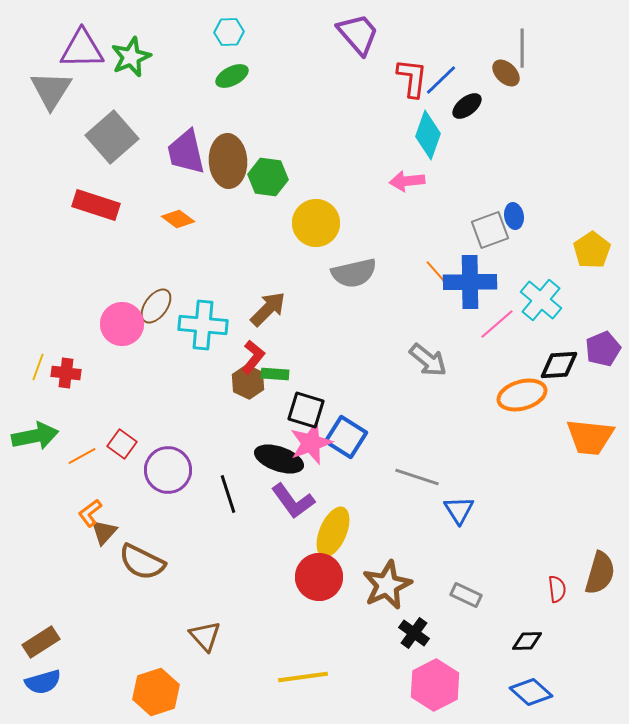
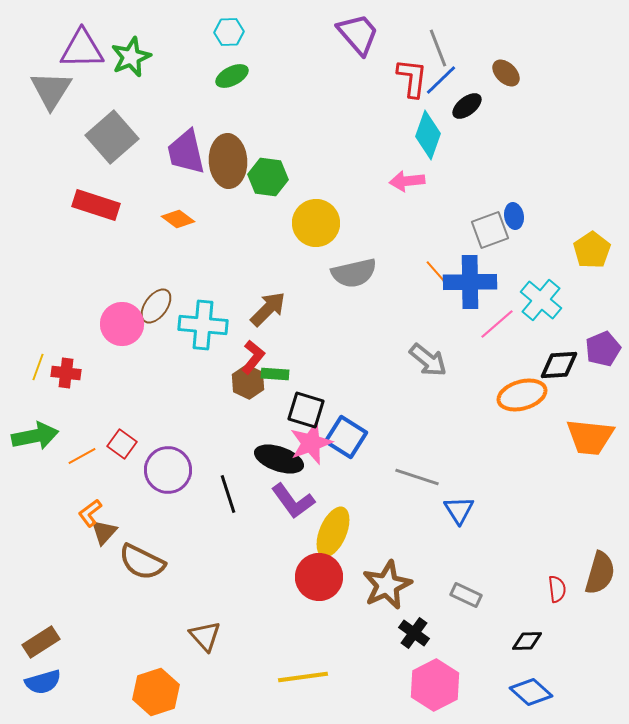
gray line at (522, 48): moved 84 px left; rotated 21 degrees counterclockwise
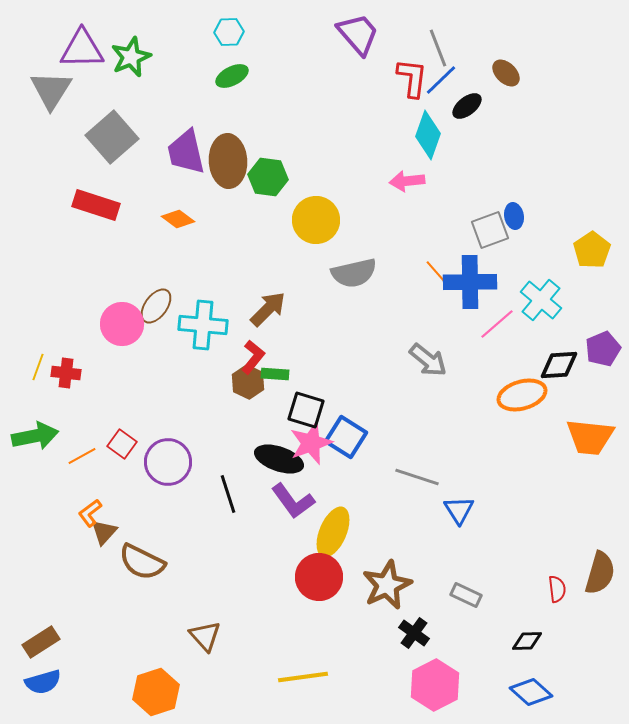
yellow circle at (316, 223): moved 3 px up
purple circle at (168, 470): moved 8 px up
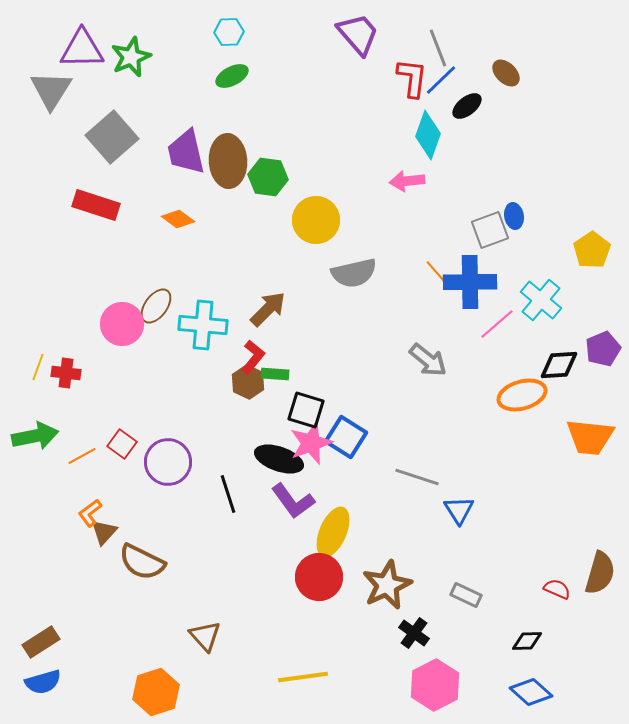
red semicircle at (557, 589): rotated 60 degrees counterclockwise
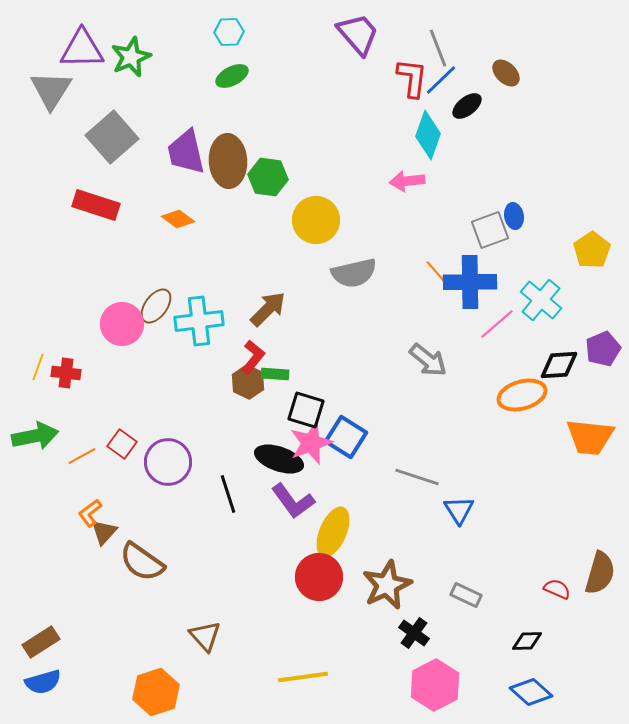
cyan cross at (203, 325): moved 4 px left, 4 px up; rotated 12 degrees counterclockwise
brown semicircle at (142, 562): rotated 9 degrees clockwise
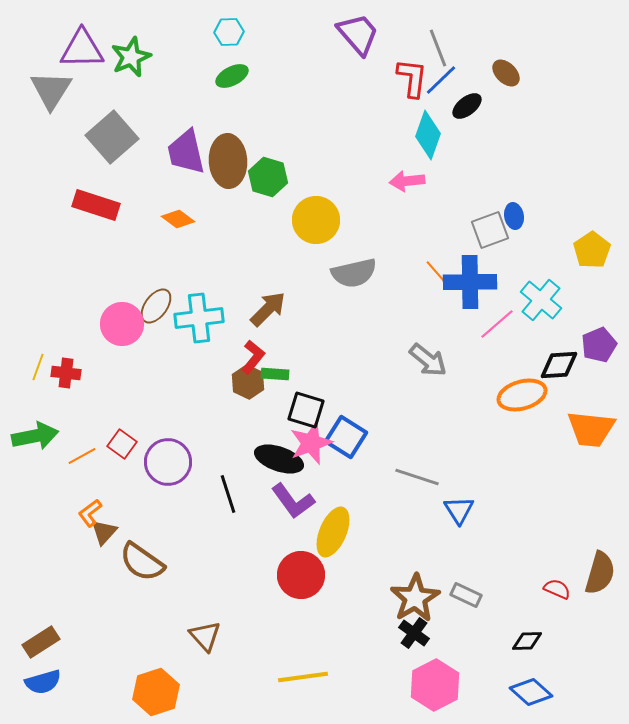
green hexagon at (268, 177): rotated 9 degrees clockwise
cyan cross at (199, 321): moved 3 px up
purple pentagon at (603, 349): moved 4 px left, 4 px up
orange trapezoid at (590, 437): moved 1 px right, 8 px up
red circle at (319, 577): moved 18 px left, 2 px up
brown star at (387, 585): moved 28 px right, 13 px down; rotated 6 degrees counterclockwise
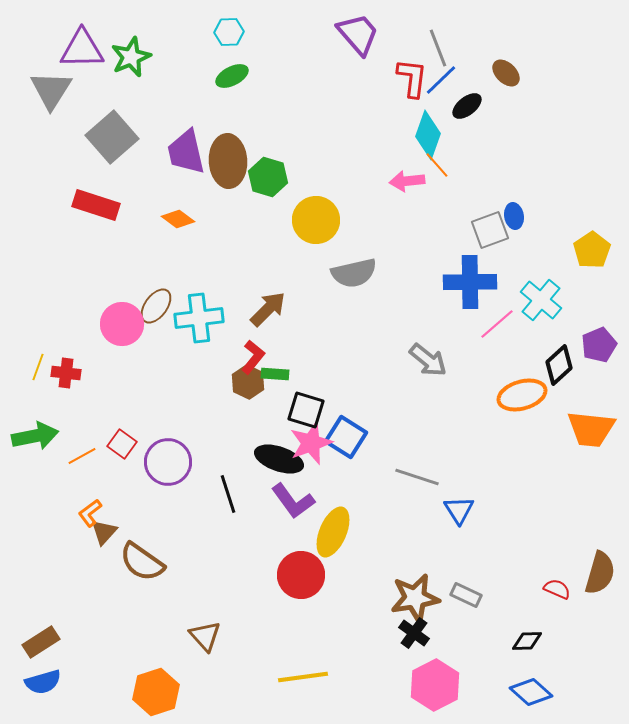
orange line at (437, 273): moved 108 px up
black diamond at (559, 365): rotated 39 degrees counterclockwise
brown star at (415, 598): rotated 21 degrees clockwise
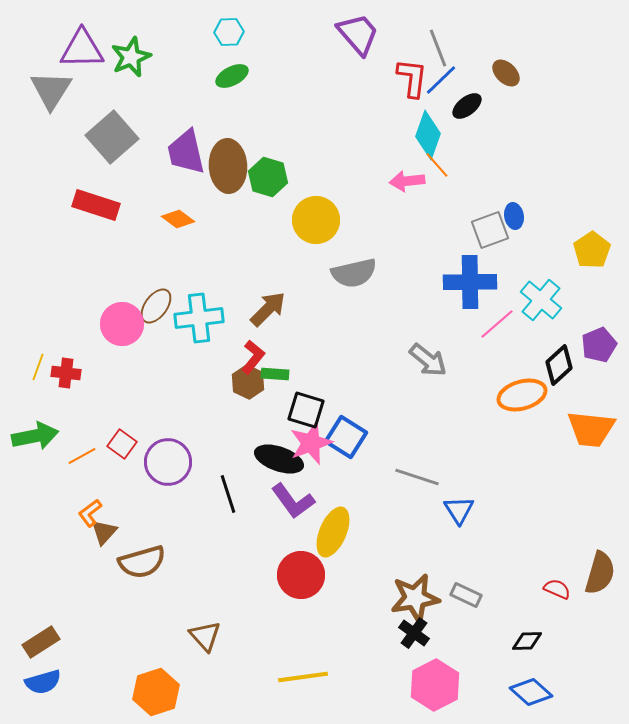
brown ellipse at (228, 161): moved 5 px down
brown semicircle at (142, 562): rotated 51 degrees counterclockwise
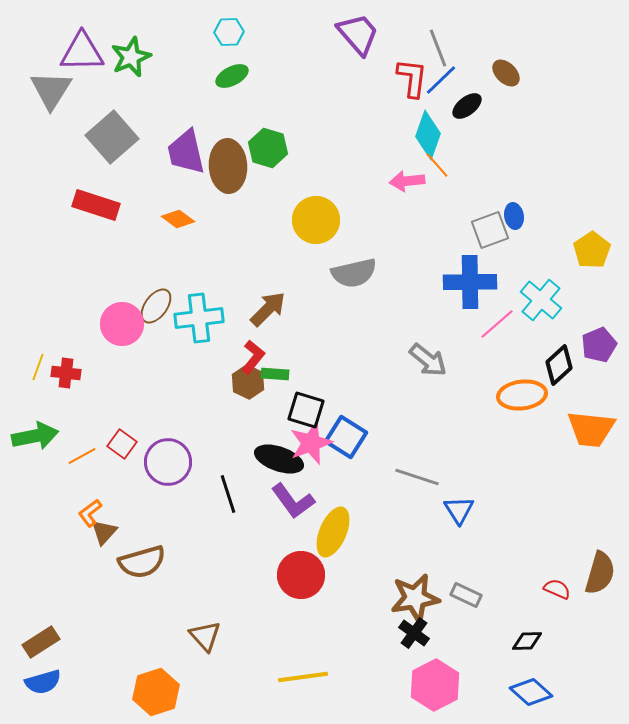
purple triangle at (82, 49): moved 3 px down
green hexagon at (268, 177): moved 29 px up
orange ellipse at (522, 395): rotated 9 degrees clockwise
